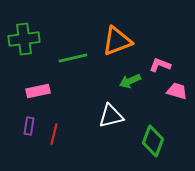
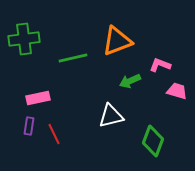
pink rectangle: moved 7 px down
red line: rotated 40 degrees counterclockwise
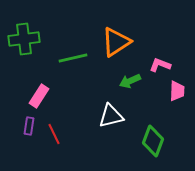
orange triangle: moved 1 px left, 1 px down; rotated 12 degrees counterclockwise
pink trapezoid: rotated 75 degrees clockwise
pink rectangle: moved 1 px right, 2 px up; rotated 45 degrees counterclockwise
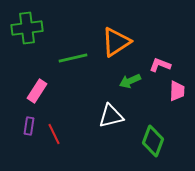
green cross: moved 3 px right, 11 px up
pink rectangle: moved 2 px left, 5 px up
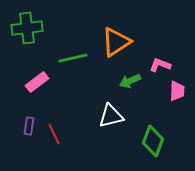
pink rectangle: moved 9 px up; rotated 20 degrees clockwise
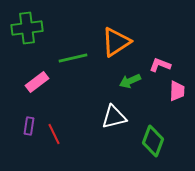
white triangle: moved 3 px right, 1 px down
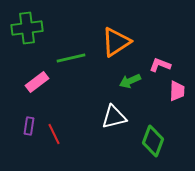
green line: moved 2 px left
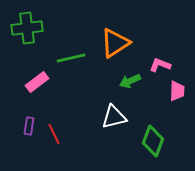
orange triangle: moved 1 px left, 1 px down
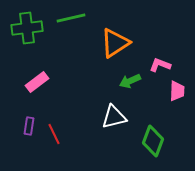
green line: moved 40 px up
